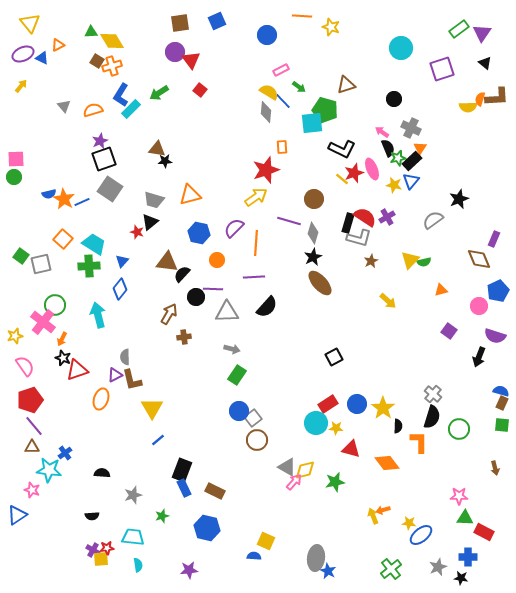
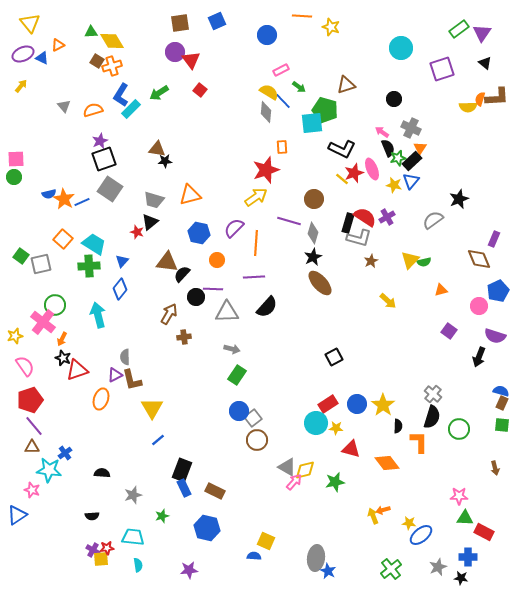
yellow star at (383, 408): moved 3 px up
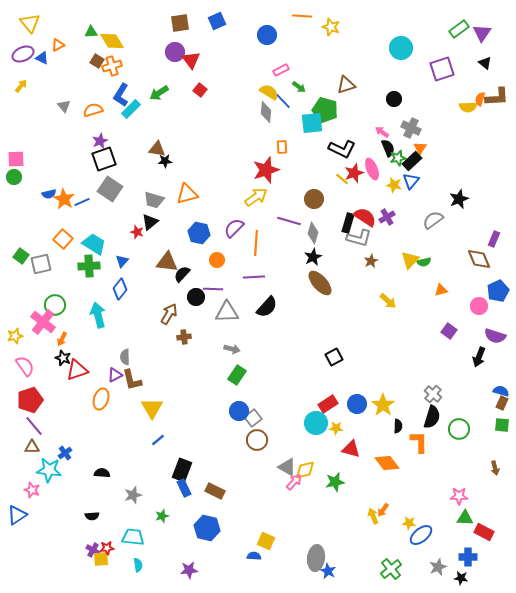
orange triangle at (190, 195): moved 3 px left, 1 px up
orange arrow at (383, 510): rotated 40 degrees counterclockwise
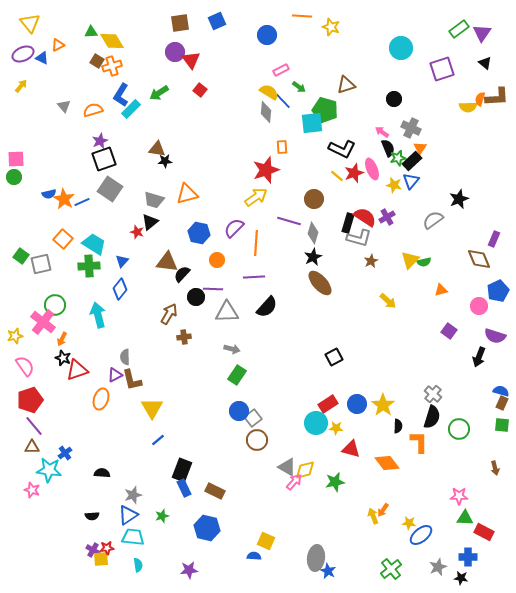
yellow line at (342, 179): moved 5 px left, 3 px up
blue triangle at (17, 515): moved 111 px right
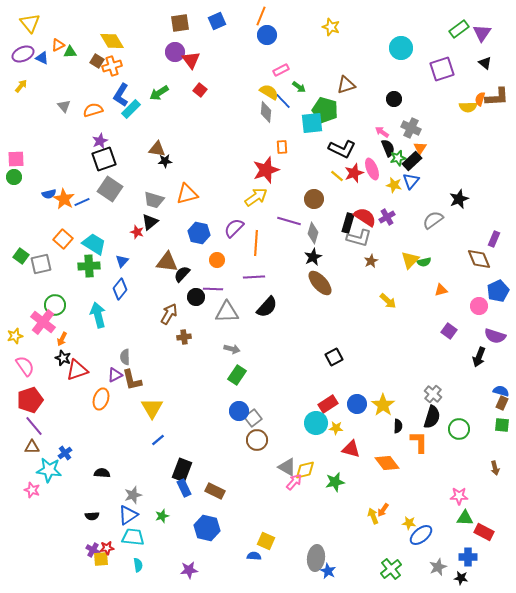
orange line at (302, 16): moved 41 px left; rotated 72 degrees counterclockwise
green triangle at (91, 32): moved 21 px left, 20 px down
